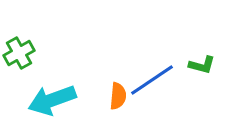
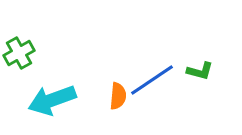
green L-shape: moved 2 px left, 6 px down
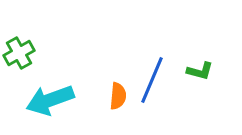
blue line: rotated 33 degrees counterclockwise
cyan arrow: moved 2 px left
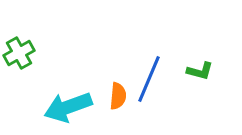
blue line: moved 3 px left, 1 px up
cyan arrow: moved 18 px right, 7 px down
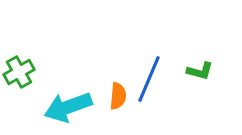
green cross: moved 19 px down
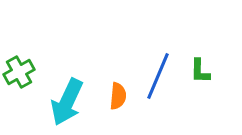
green L-shape: rotated 76 degrees clockwise
blue line: moved 9 px right, 3 px up
cyan arrow: moved 1 px left, 5 px up; rotated 45 degrees counterclockwise
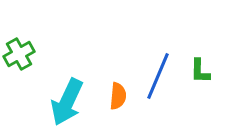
green cross: moved 18 px up
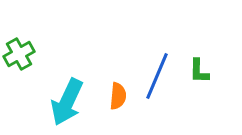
green L-shape: moved 1 px left
blue line: moved 1 px left
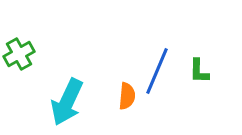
blue line: moved 5 px up
orange semicircle: moved 9 px right
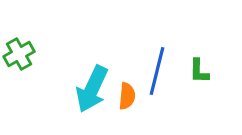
blue line: rotated 9 degrees counterclockwise
cyan arrow: moved 25 px right, 13 px up
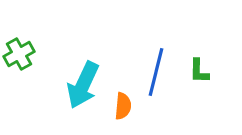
blue line: moved 1 px left, 1 px down
cyan arrow: moved 9 px left, 4 px up
orange semicircle: moved 4 px left, 10 px down
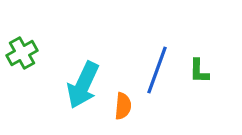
green cross: moved 3 px right, 1 px up
blue line: moved 1 px right, 2 px up; rotated 6 degrees clockwise
